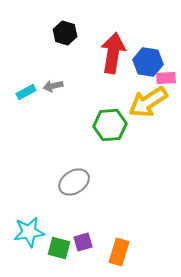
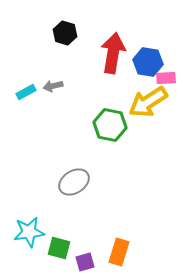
green hexagon: rotated 16 degrees clockwise
purple square: moved 2 px right, 20 px down
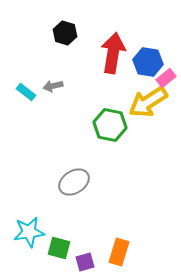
pink rectangle: rotated 36 degrees counterclockwise
cyan rectangle: rotated 66 degrees clockwise
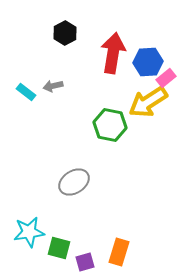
black hexagon: rotated 15 degrees clockwise
blue hexagon: rotated 12 degrees counterclockwise
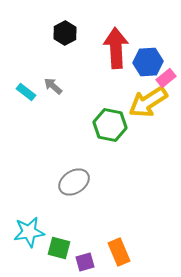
red arrow: moved 3 px right, 5 px up; rotated 12 degrees counterclockwise
gray arrow: rotated 54 degrees clockwise
orange rectangle: rotated 40 degrees counterclockwise
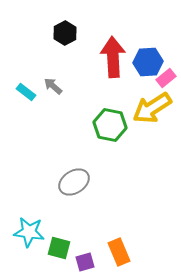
red arrow: moved 3 px left, 9 px down
yellow arrow: moved 4 px right, 6 px down
cyan star: rotated 16 degrees clockwise
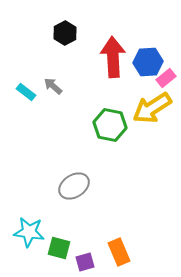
gray ellipse: moved 4 px down
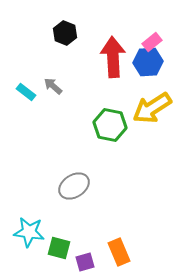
black hexagon: rotated 10 degrees counterclockwise
pink rectangle: moved 14 px left, 36 px up
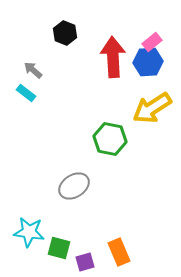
gray arrow: moved 20 px left, 16 px up
cyan rectangle: moved 1 px down
green hexagon: moved 14 px down
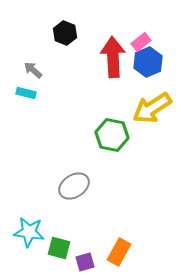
pink rectangle: moved 11 px left
blue hexagon: rotated 20 degrees counterclockwise
cyan rectangle: rotated 24 degrees counterclockwise
green hexagon: moved 2 px right, 4 px up
orange rectangle: rotated 52 degrees clockwise
